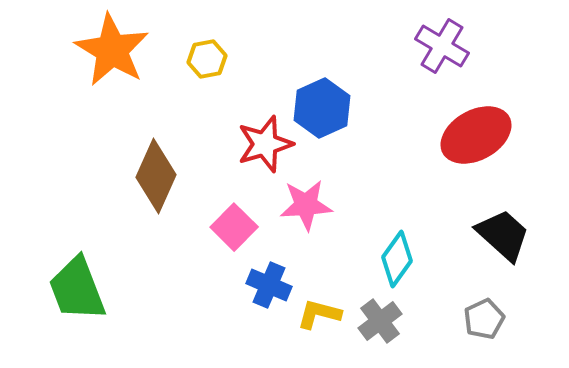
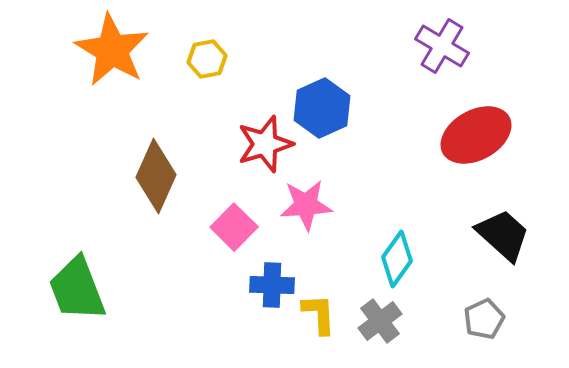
blue cross: moved 3 px right; rotated 21 degrees counterclockwise
yellow L-shape: rotated 72 degrees clockwise
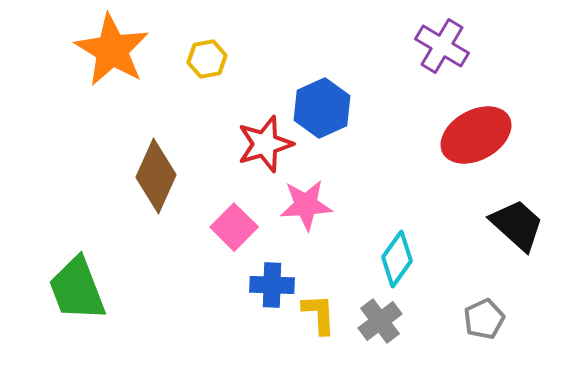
black trapezoid: moved 14 px right, 10 px up
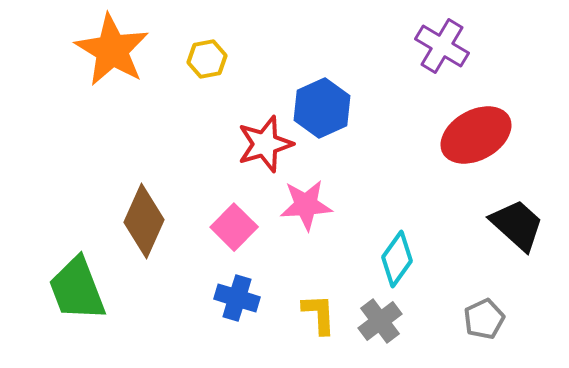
brown diamond: moved 12 px left, 45 px down
blue cross: moved 35 px left, 13 px down; rotated 15 degrees clockwise
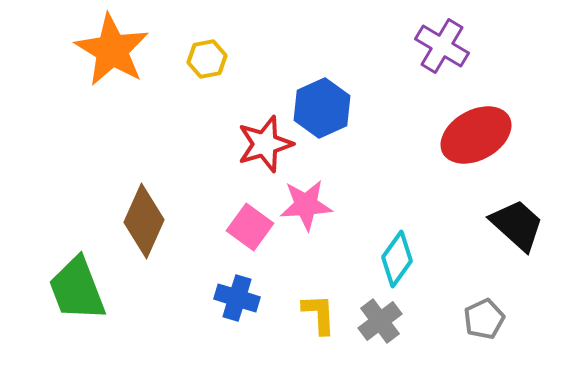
pink square: moved 16 px right; rotated 9 degrees counterclockwise
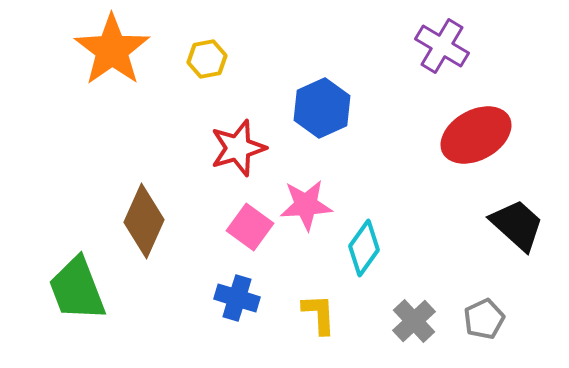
orange star: rotated 6 degrees clockwise
red star: moved 27 px left, 4 px down
cyan diamond: moved 33 px left, 11 px up
gray cross: moved 34 px right; rotated 6 degrees counterclockwise
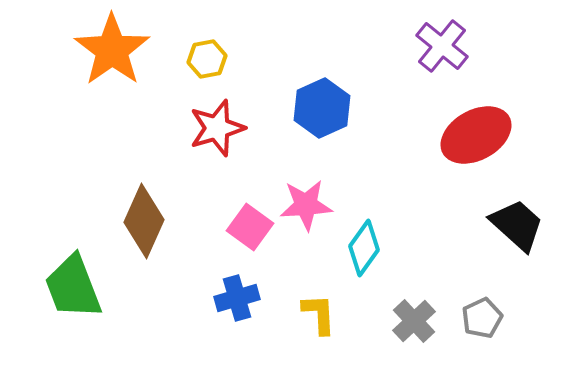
purple cross: rotated 8 degrees clockwise
red star: moved 21 px left, 20 px up
green trapezoid: moved 4 px left, 2 px up
blue cross: rotated 33 degrees counterclockwise
gray pentagon: moved 2 px left, 1 px up
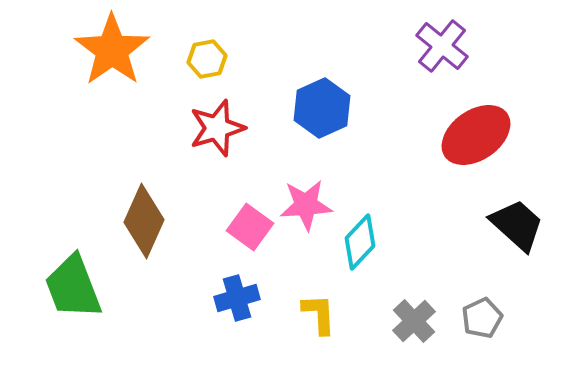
red ellipse: rotated 6 degrees counterclockwise
cyan diamond: moved 4 px left, 6 px up; rotated 8 degrees clockwise
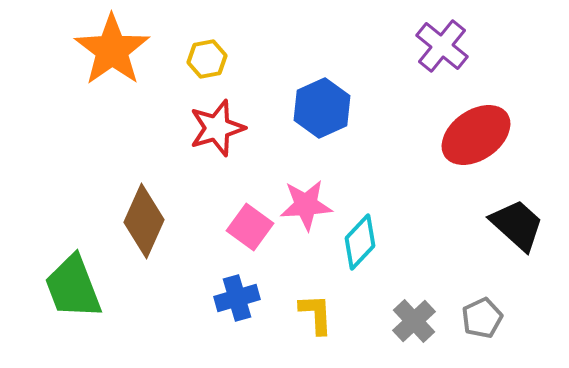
yellow L-shape: moved 3 px left
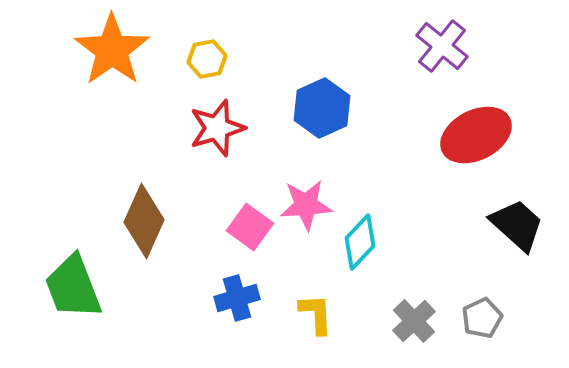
red ellipse: rotated 8 degrees clockwise
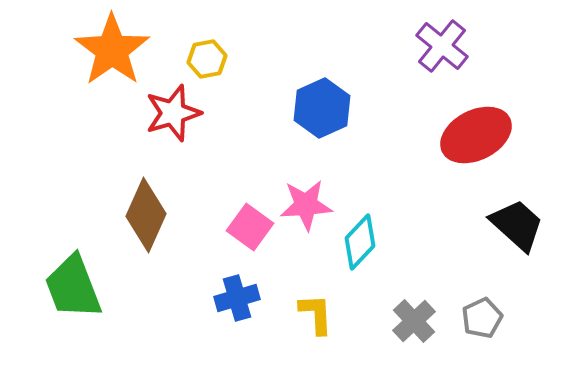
red star: moved 44 px left, 15 px up
brown diamond: moved 2 px right, 6 px up
